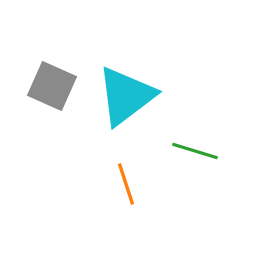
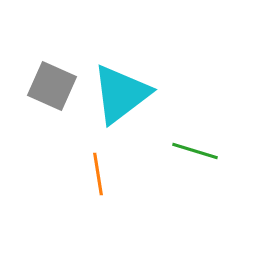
cyan triangle: moved 5 px left, 2 px up
orange line: moved 28 px left, 10 px up; rotated 9 degrees clockwise
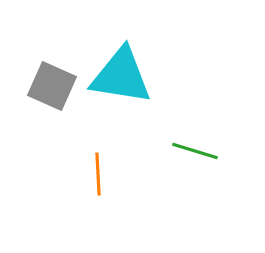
cyan triangle: moved 18 px up; rotated 46 degrees clockwise
orange line: rotated 6 degrees clockwise
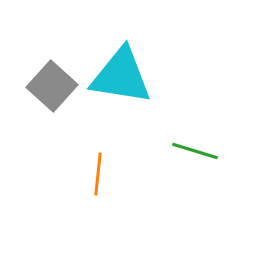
gray square: rotated 18 degrees clockwise
orange line: rotated 9 degrees clockwise
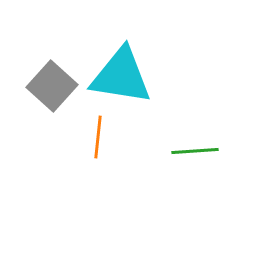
green line: rotated 21 degrees counterclockwise
orange line: moved 37 px up
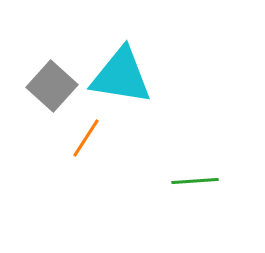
orange line: moved 12 px left, 1 px down; rotated 27 degrees clockwise
green line: moved 30 px down
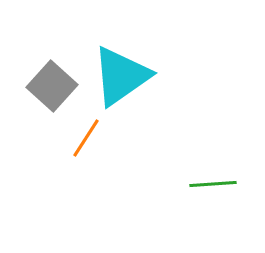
cyan triangle: rotated 44 degrees counterclockwise
green line: moved 18 px right, 3 px down
